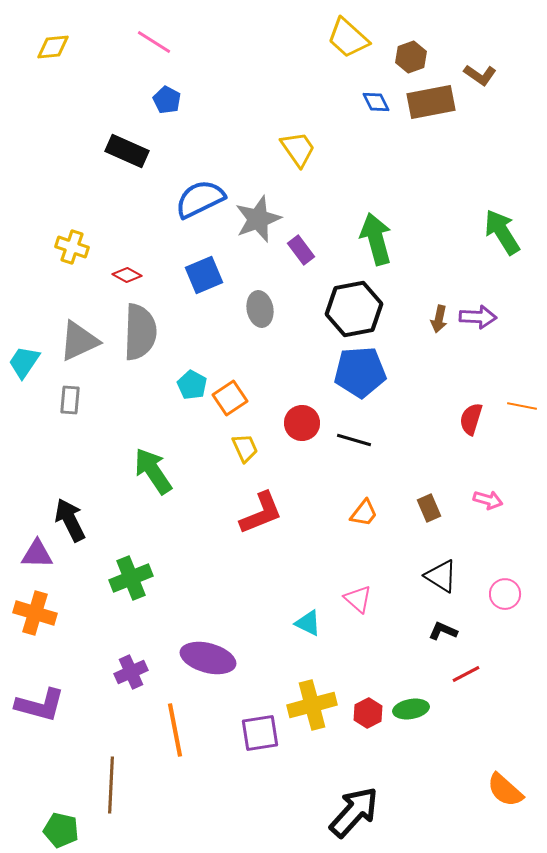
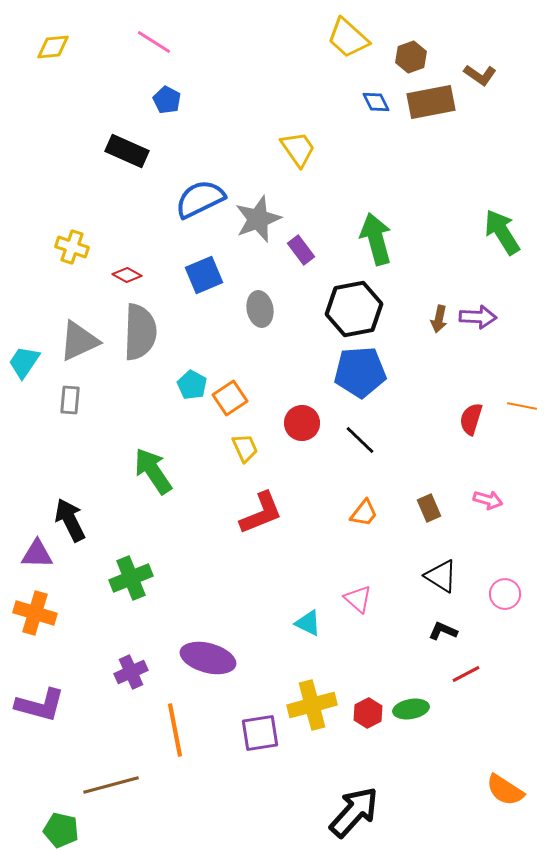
black line at (354, 440): moved 6 px right; rotated 28 degrees clockwise
brown line at (111, 785): rotated 72 degrees clockwise
orange semicircle at (505, 790): rotated 9 degrees counterclockwise
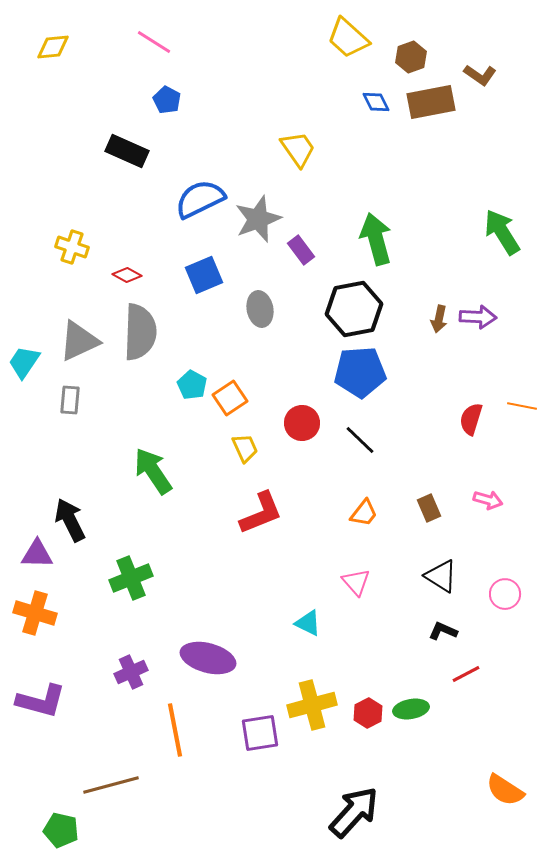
pink triangle at (358, 599): moved 2 px left, 17 px up; rotated 8 degrees clockwise
purple L-shape at (40, 705): moved 1 px right, 4 px up
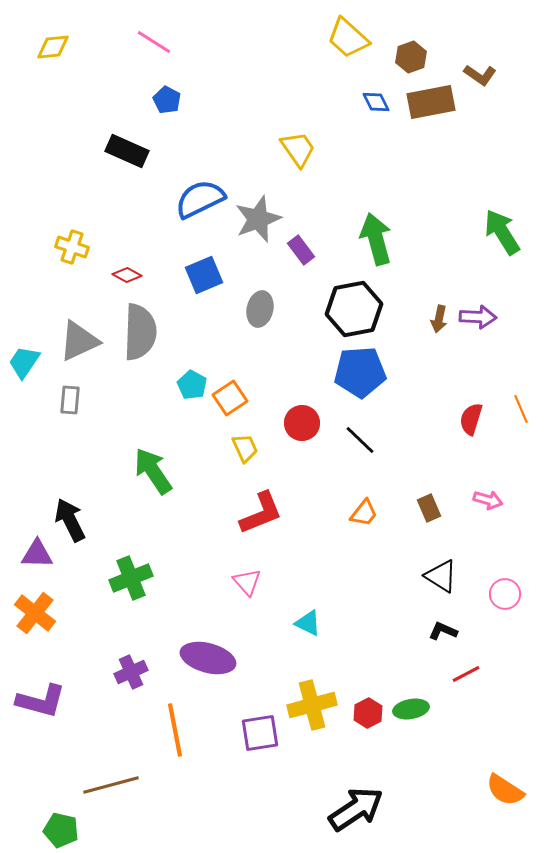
gray ellipse at (260, 309): rotated 24 degrees clockwise
orange line at (522, 406): moved 1 px left, 3 px down; rotated 56 degrees clockwise
pink triangle at (356, 582): moved 109 px left
orange cross at (35, 613): rotated 21 degrees clockwise
black arrow at (354, 812): moved 2 px right, 3 px up; rotated 14 degrees clockwise
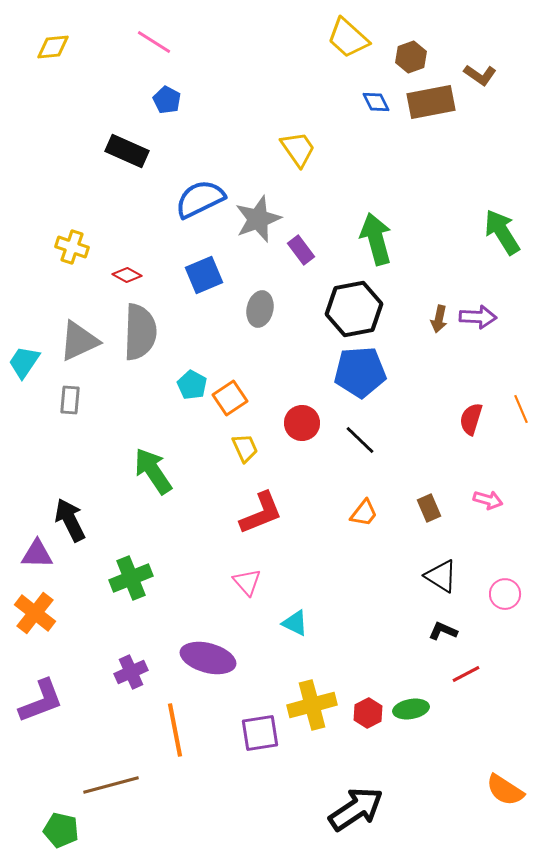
cyan triangle at (308, 623): moved 13 px left
purple L-shape at (41, 701): rotated 36 degrees counterclockwise
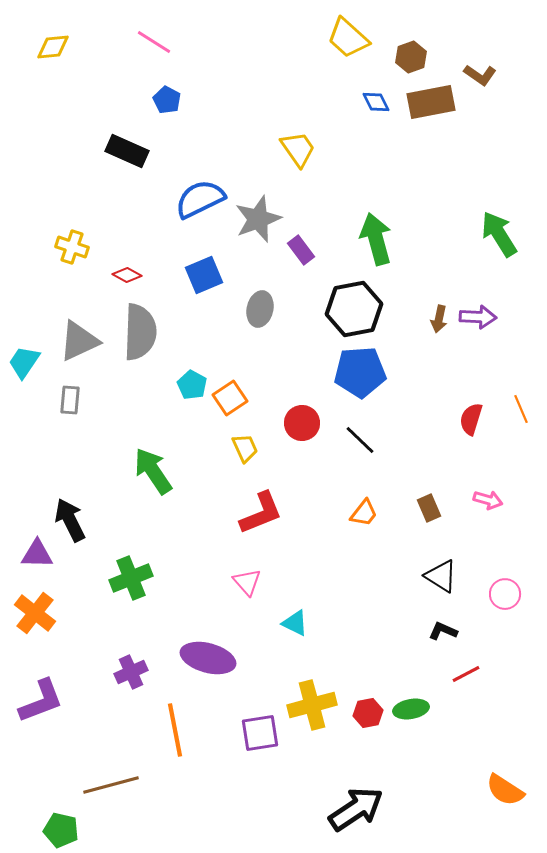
green arrow at (502, 232): moved 3 px left, 2 px down
red hexagon at (368, 713): rotated 16 degrees clockwise
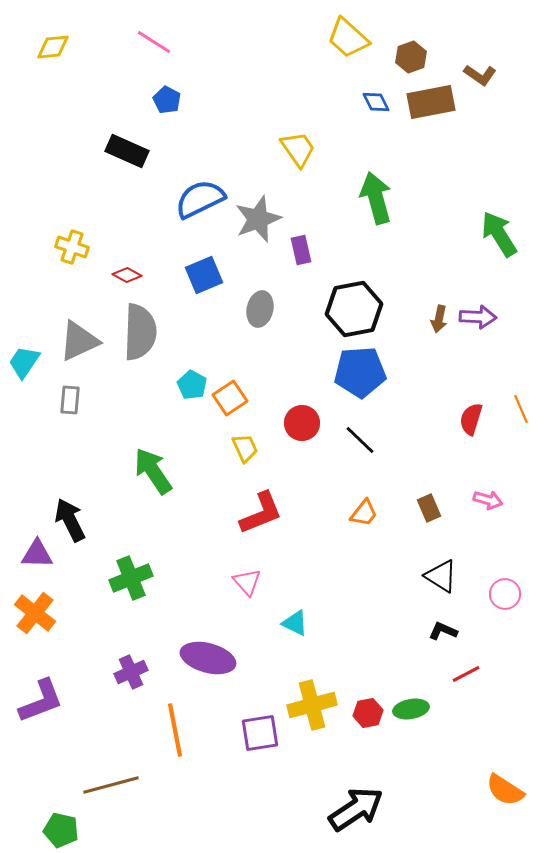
green arrow at (376, 239): moved 41 px up
purple rectangle at (301, 250): rotated 24 degrees clockwise
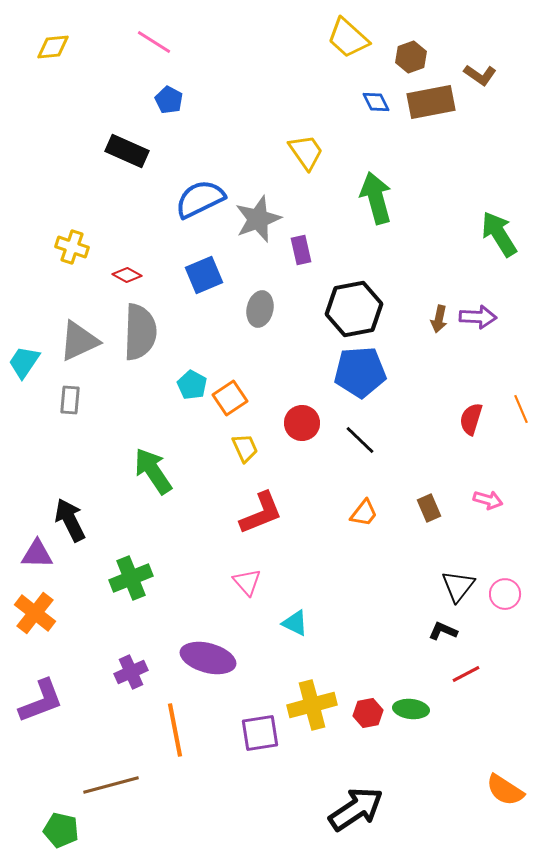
blue pentagon at (167, 100): moved 2 px right
yellow trapezoid at (298, 149): moved 8 px right, 3 px down
black triangle at (441, 576): moved 17 px right, 10 px down; rotated 36 degrees clockwise
green ellipse at (411, 709): rotated 16 degrees clockwise
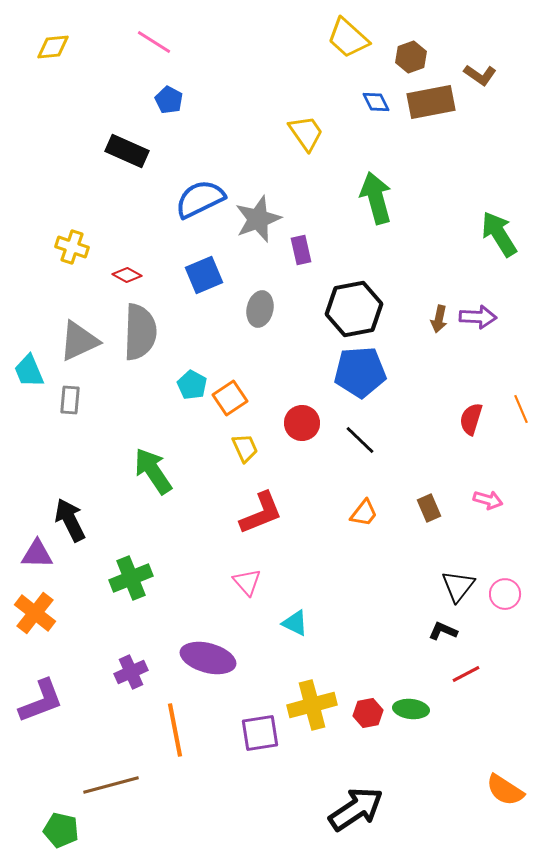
yellow trapezoid at (306, 152): moved 19 px up
cyan trapezoid at (24, 362): moved 5 px right, 9 px down; rotated 57 degrees counterclockwise
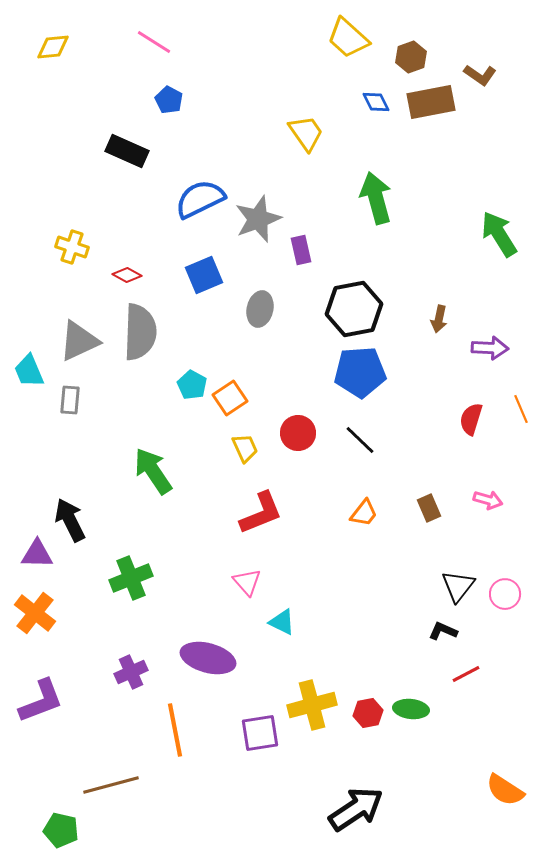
purple arrow at (478, 317): moved 12 px right, 31 px down
red circle at (302, 423): moved 4 px left, 10 px down
cyan triangle at (295, 623): moved 13 px left, 1 px up
